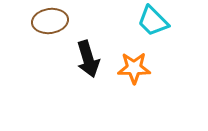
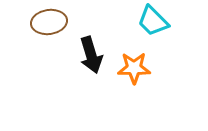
brown ellipse: moved 1 px left, 1 px down
black arrow: moved 3 px right, 4 px up
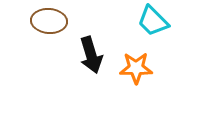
brown ellipse: moved 1 px up; rotated 12 degrees clockwise
orange star: moved 2 px right
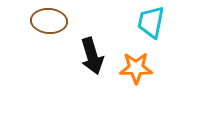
cyan trapezoid: moved 2 px left, 1 px down; rotated 56 degrees clockwise
black arrow: moved 1 px right, 1 px down
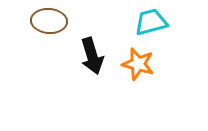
cyan trapezoid: rotated 64 degrees clockwise
orange star: moved 2 px right, 4 px up; rotated 16 degrees clockwise
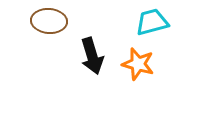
cyan trapezoid: moved 1 px right
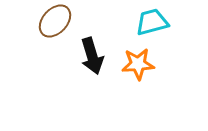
brown ellipse: moved 6 px right; rotated 52 degrees counterclockwise
orange star: rotated 20 degrees counterclockwise
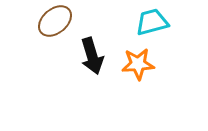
brown ellipse: rotated 8 degrees clockwise
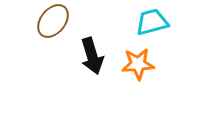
brown ellipse: moved 2 px left; rotated 12 degrees counterclockwise
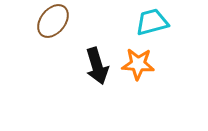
black arrow: moved 5 px right, 10 px down
orange star: rotated 8 degrees clockwise
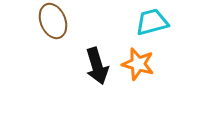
brown ellipse: rotated 60 degrees counterclockwise
orange star: rotated 12 degrees clockwise
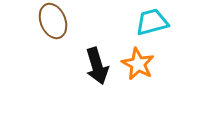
orange star: rotated 12 degrees clockwise
